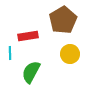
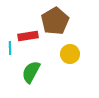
brown pentagon: moved 8 px left, 1 px down
cyan line: moved 5 px up
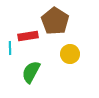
brown pentagon: rotated 8 degrees counterclockwise
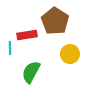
red rectangle: moved 1 px left, 1 px up
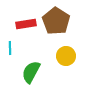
brown pentagon: moved 1 px right
red rectangle: moved 1 px left, 11 px up
yellow circle: moved 4 px left, 2 px down
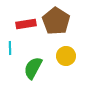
green semicircle: moved 2 px right, 4 px up
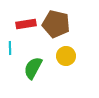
brown pentagon: moved 3 px down; rotated 20 degrees counterclockwise
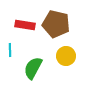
red rectangle: moved 1 px left, 1 px down; rotated 18 degrees clockwise
cyan line: moved 2 px down
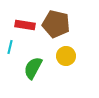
cyan line: moved 3 px up; rotated 16 degrees clockwise
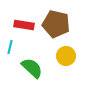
red rectangle: moved 1 px left
green semicircle: moved 1 px left; rotated 105 degrees clockwise
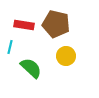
green semicircle: moved 1 px left
